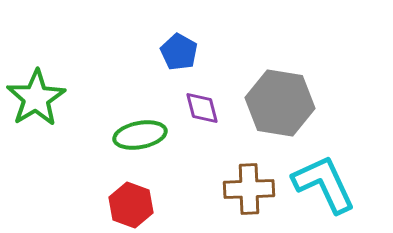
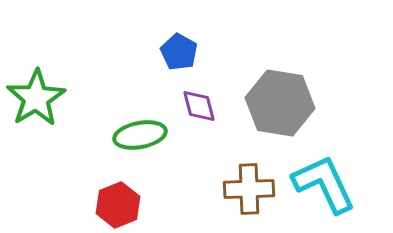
purple diamond: moved 3 px left, 2 px up
red hexagon: moved 13 px left; rotated 18 degrees clockwise
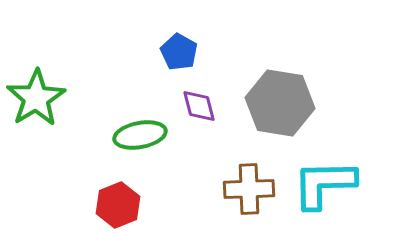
cyan L-shape: rotated 66 degrees counterclockwise
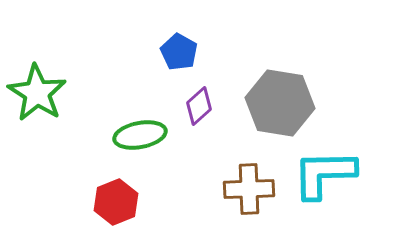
green star: moved 1 px right, 5 px up; rotated 8 degrees counterclockwise
purple diamond: rotated 63 degrees clockwise
cyan L-shape: moved 10 px up
red hexagon: moved 2 px left, 3 px up
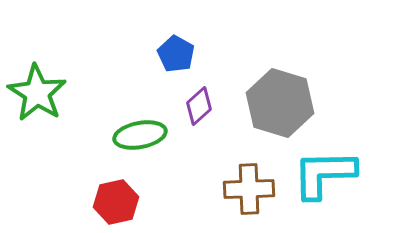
blue pentagon: moved 3 px left, 2 px down
gray hexagon: rotated 8 degrees clockwise
red hexagon: rotated 9 degrees clockwise
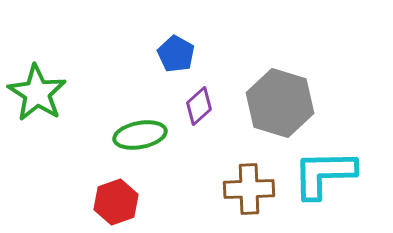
red hexagon: rotated 6 degrees counterclockwise
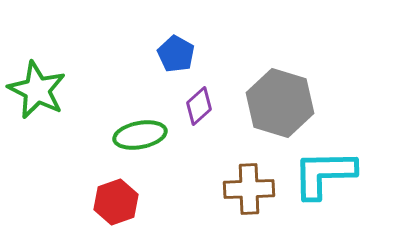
green star: moved 3 px up; rotated 6 degrees counterclockwise
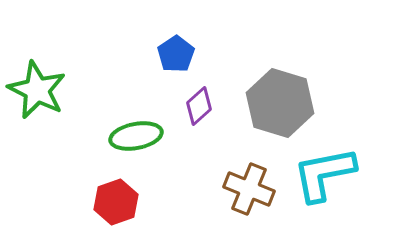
blue pentagon: rotated 9 degrees clockwise
green ellipse: moved 4 px left, 1 px down
cyan L-shape: rotated 10 degrees counterclockwise
brown cross: rotated 24 degrees clockwise
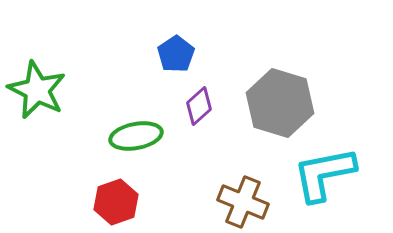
brown cross: moved 6 px left, 13 px down
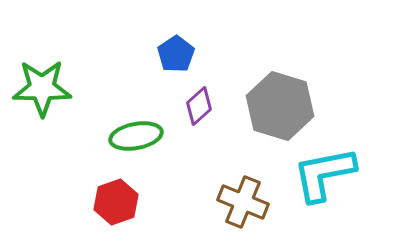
green star: moved 5 px right, 2 px up; rotated 26 degrees counterclockwise
gray hexagon: moved 3 px down
